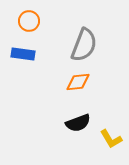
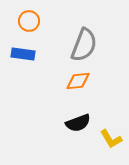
orange diamond: moved 1 px up
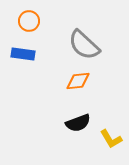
gray semicircle: rotated 112 degrees clockwise
